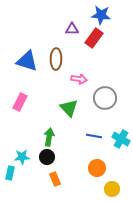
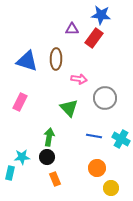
yellow circle: moved 1 px left, 1 px up
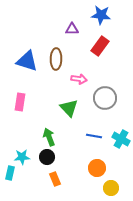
red rectangle: moved 6 px right, 8 px down
pink rectangle: rotated 18 degrees counterclockwise
green arrow: rotated 30 degrees counterclockwise
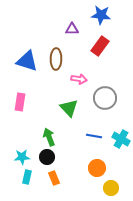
cyan rectangle: moved 17 px right, 4 px down
orange rectangle: moved 1 px left, 1 px up
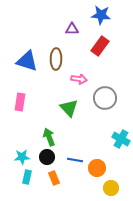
blue line: moved 19 px left, 24 px down
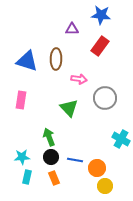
pink rectangle: moved 1 px right, 2 px up
black circle: moved 4 px right
yellow circle: moved 6 px left, 2 px up
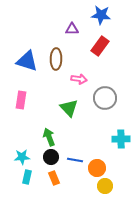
cyan cross: rotated 30 degrees counterclockwise
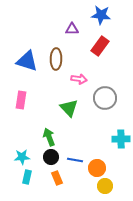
orange rectangle: moved 3 px right
